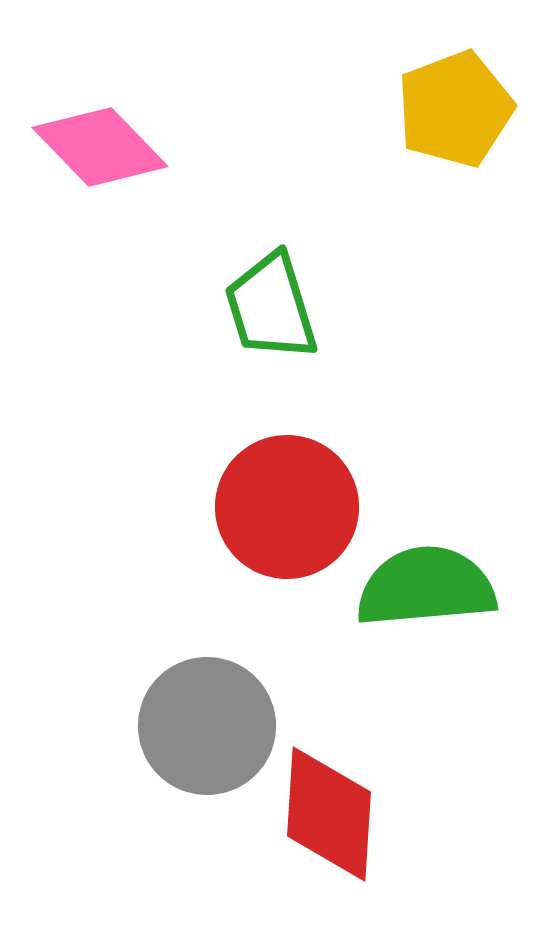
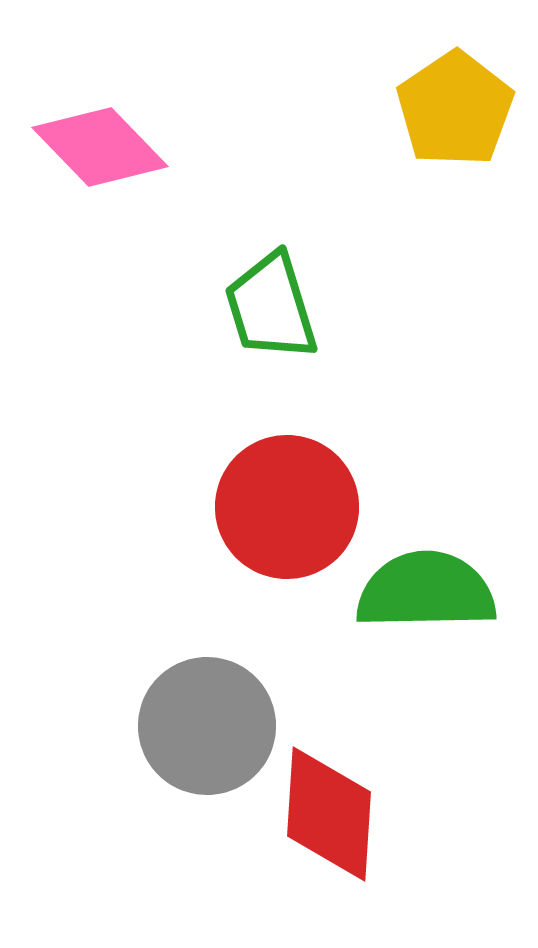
yellow pentagon: rotated 13 degrees counterclockwise
green semicircle: moved 4 px down; rotated 4 degrees clockwise
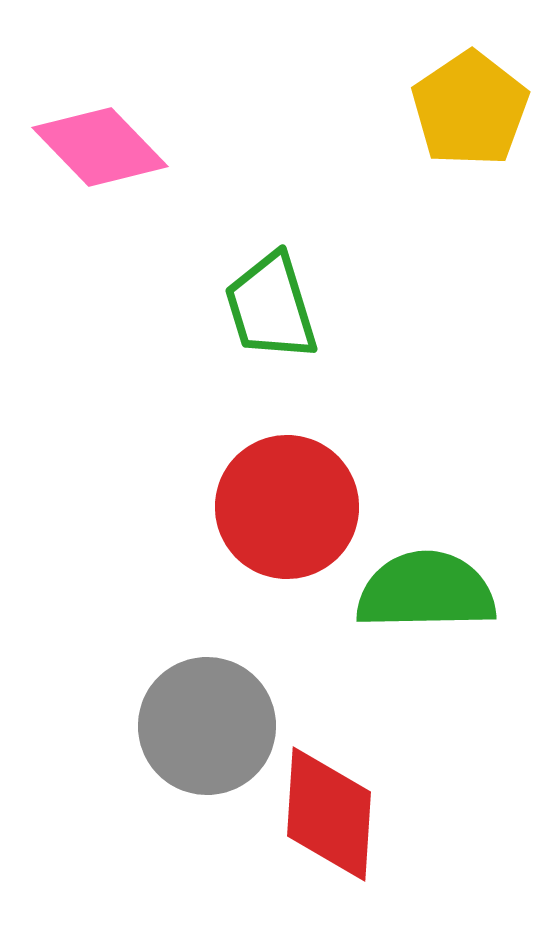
yellow pentagon: moved 15 px right
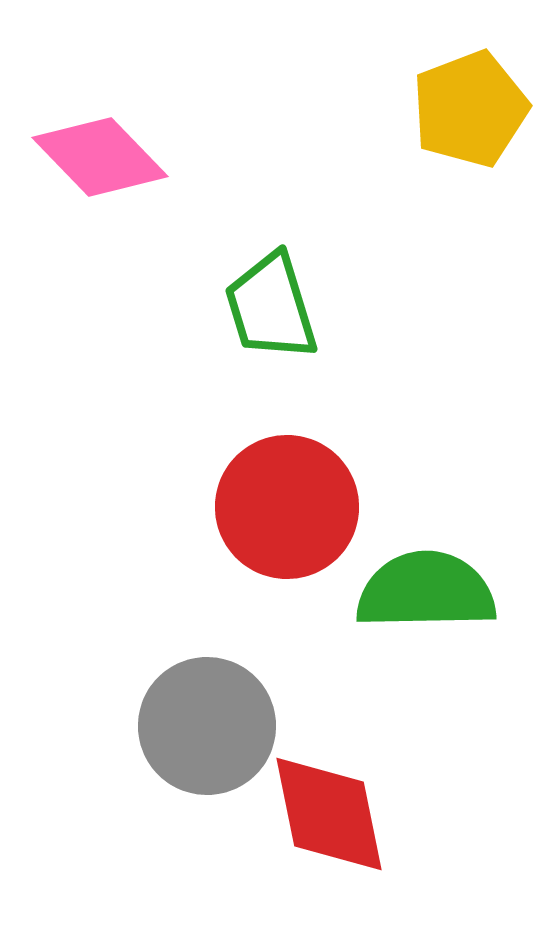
yellow pentagon: rotated 13 degrees clockwise
pink diamond: moved 10 px down
red diamond: rotated 15 degrees counterclockwise
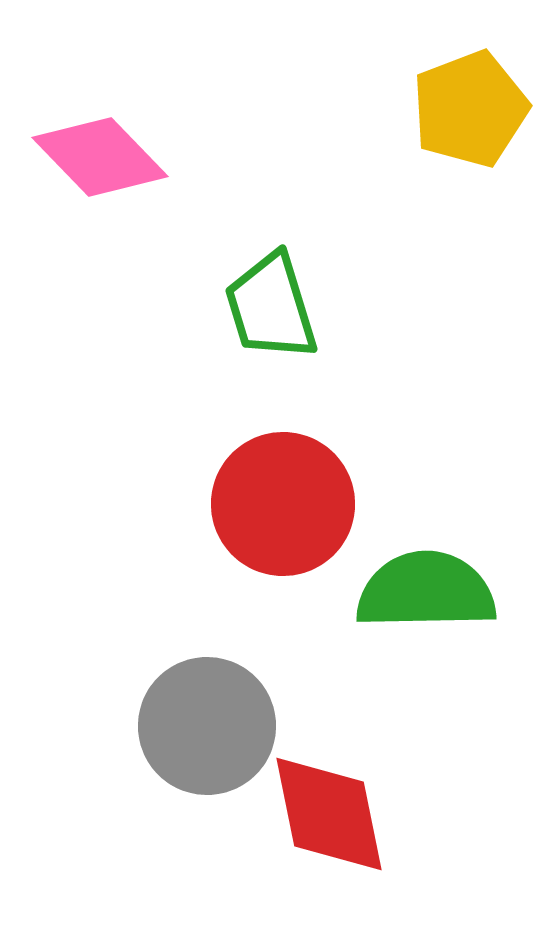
red circle: moved 4 px left, 3 px up
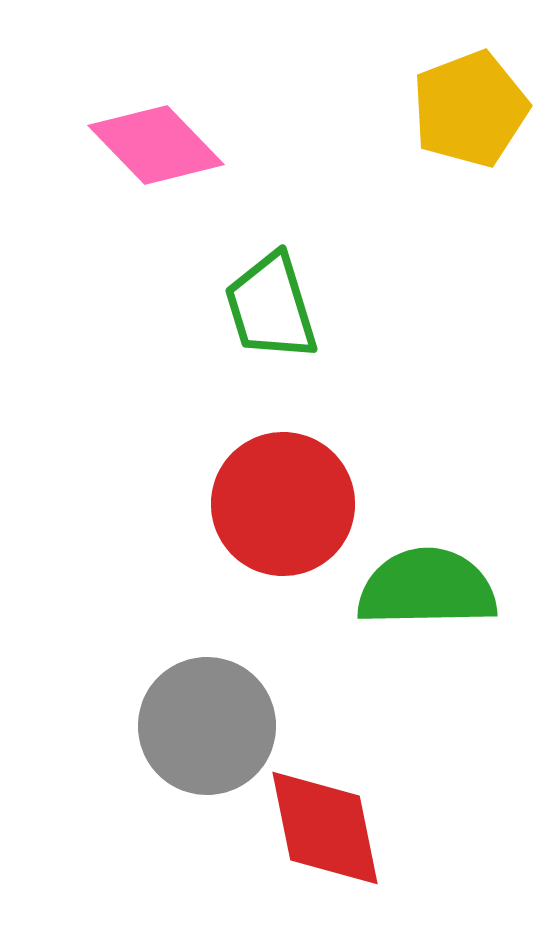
pink diamond: moved 56 px right, 12 px up
green semicircle: moved 1 px right, 3 px up
red diamond: moved 4 px left, 14 px down
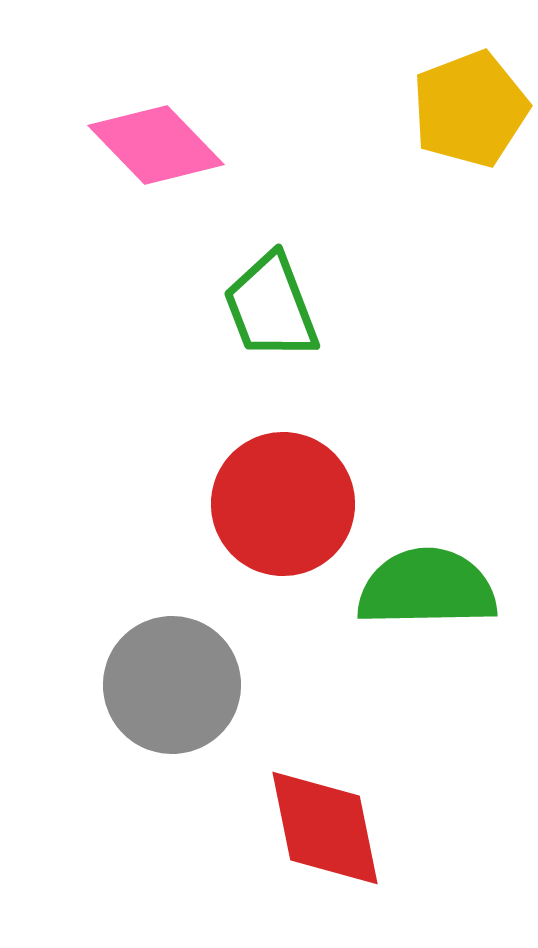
green trapezoid: rotated 4 degrees counterclockwise
gray circle: moved 35 px left, 41 px up
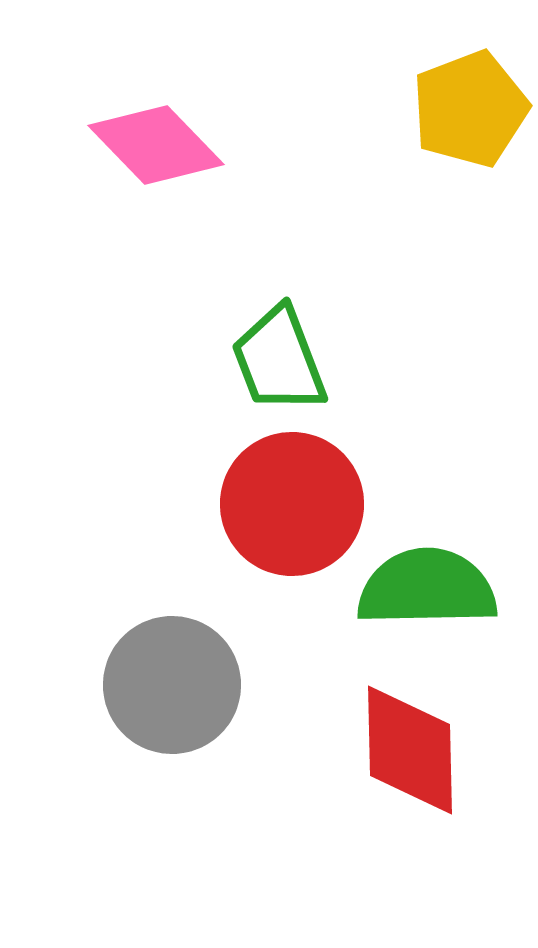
green trapezoid: moved 8 px right, 53 px down
red circle: moved 9 px right
red diamond: moved 85 px right, 78 px up; rotated 10 degrees clockwise
